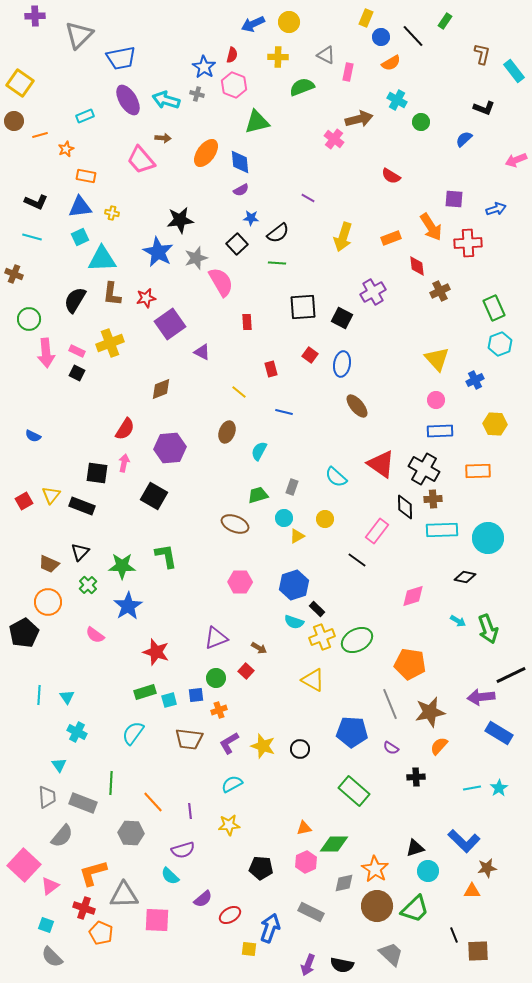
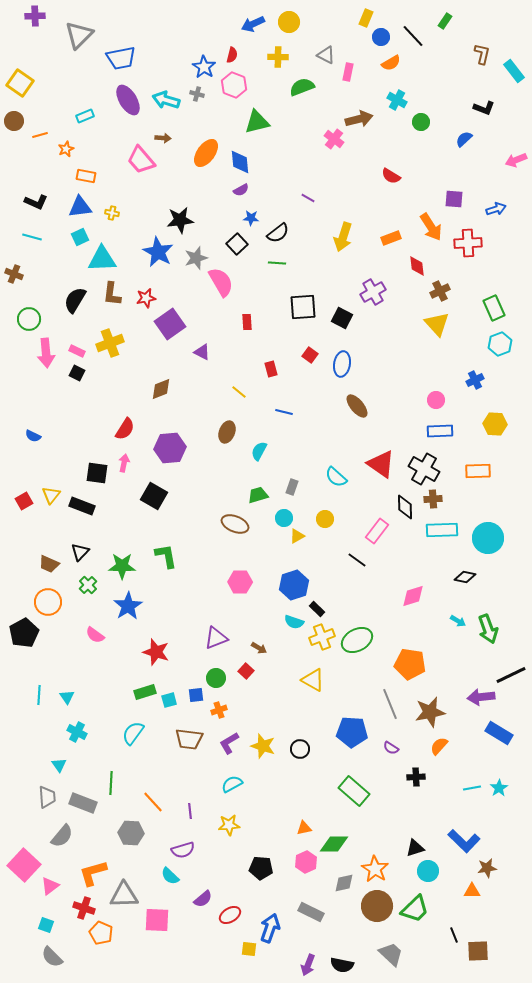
yellow triangle at (437, 359): moved 35 px up
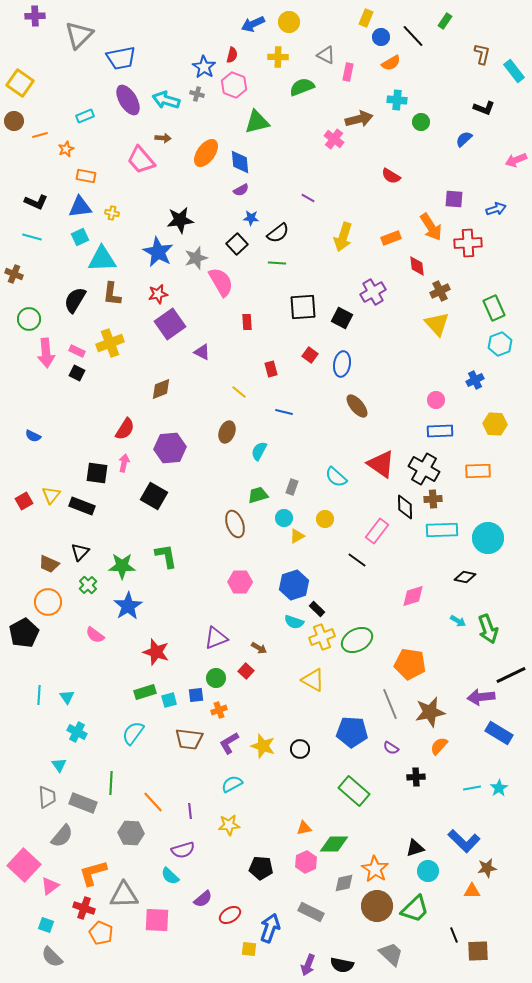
cyan cross at (397, 100): rotated 24 degrees counterclockwise
red star at (146, 298): moved 12 px right, 4 px up
brown ellipse at (235, 524): rotated 48 degrees clockwise
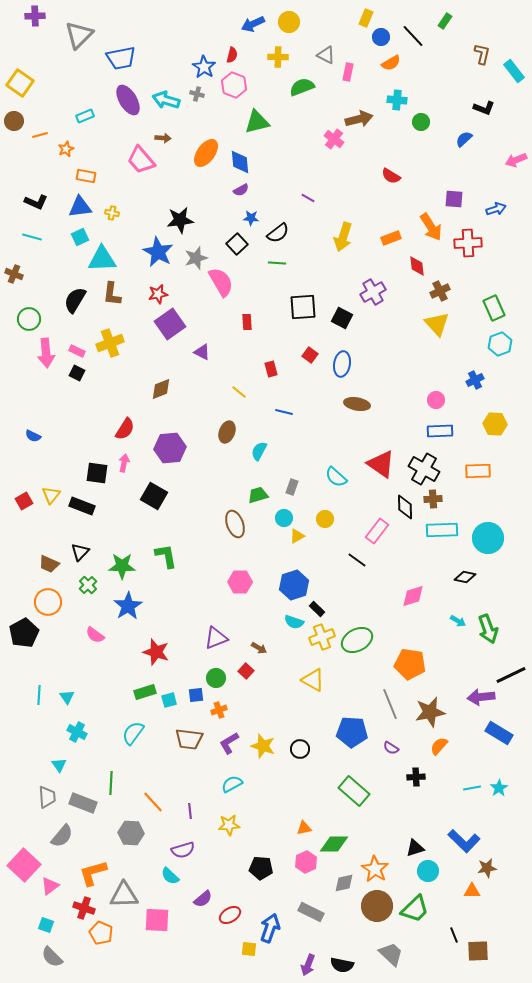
brown ellipse at (357, 406): moved 2 px up; rotated 40 degrees counterclockwise
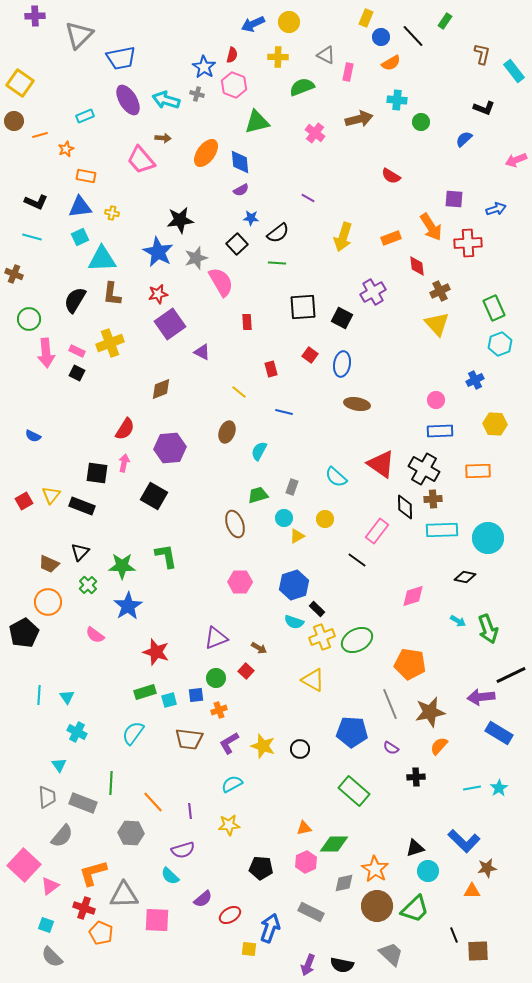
pink cross at (334, 139): moved 19 px left, 6 px up
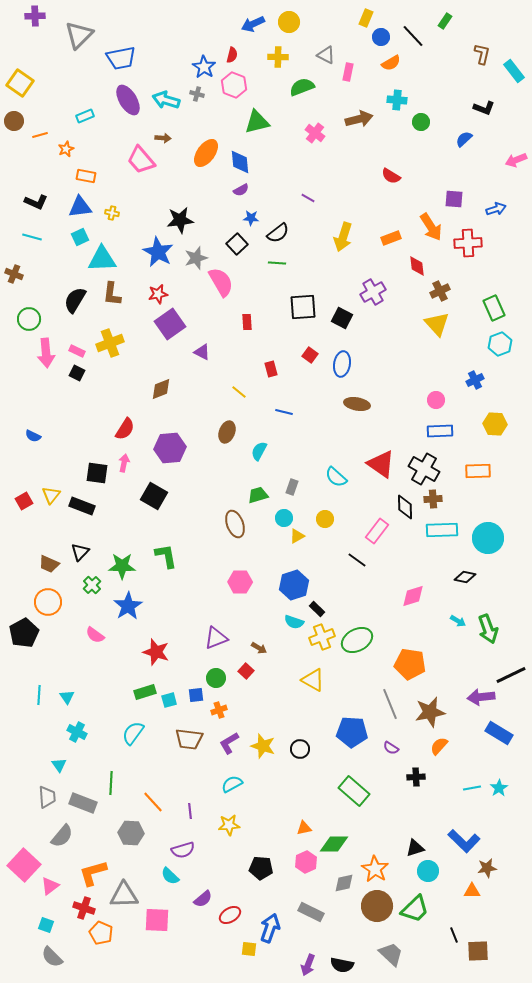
green cross at (88, 585): moved 4 px right
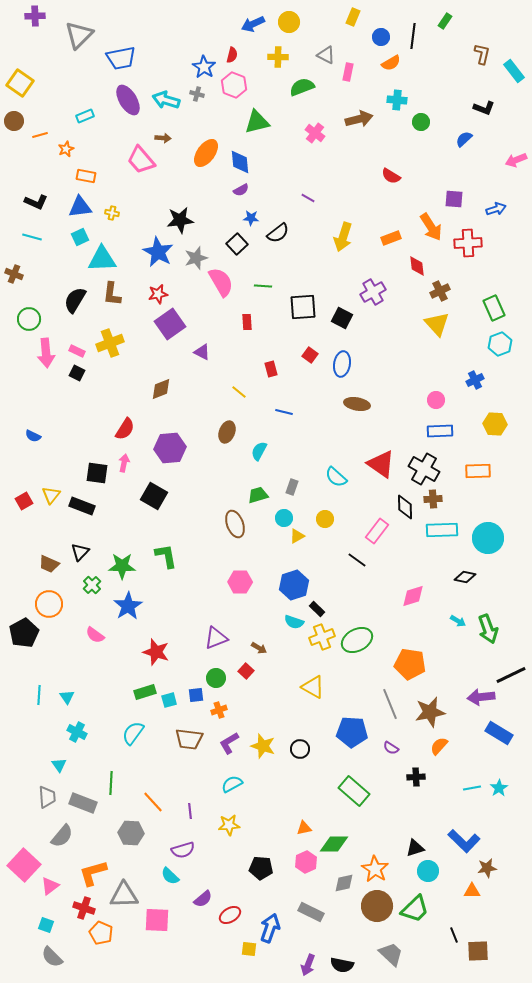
yellow rectangle at (366, 18): moved 13 px left, 1 px up
black line at (413, 36): rotated 50 degrees clockwise
green line at (277, 263): moved 14 px left, 23 px down
orange circle at (48, 602): moved 1 px right, 2 px down
yellow triangle at (313, 680): moved 7 px down
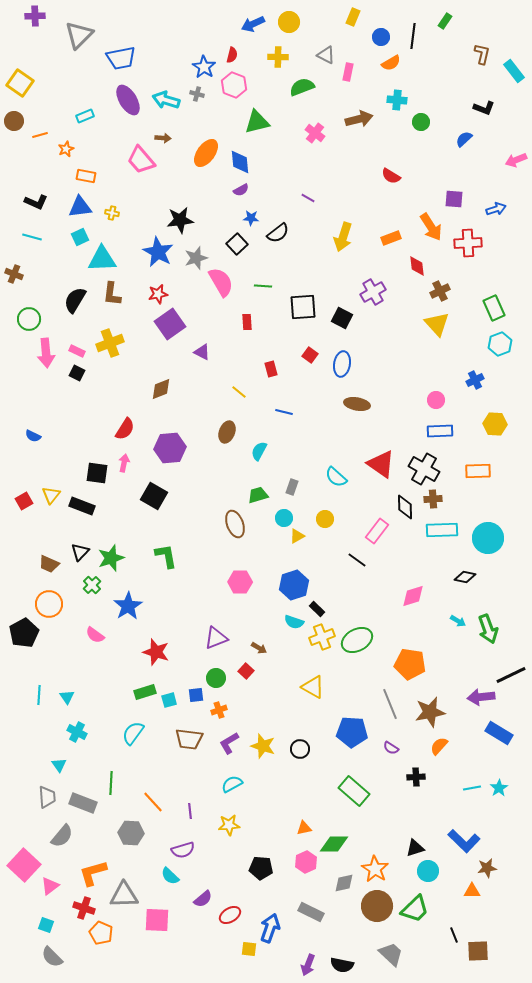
green star at (122, 566): moved 11 px left, 8 px up; rotated 20 degrees counterclockwise
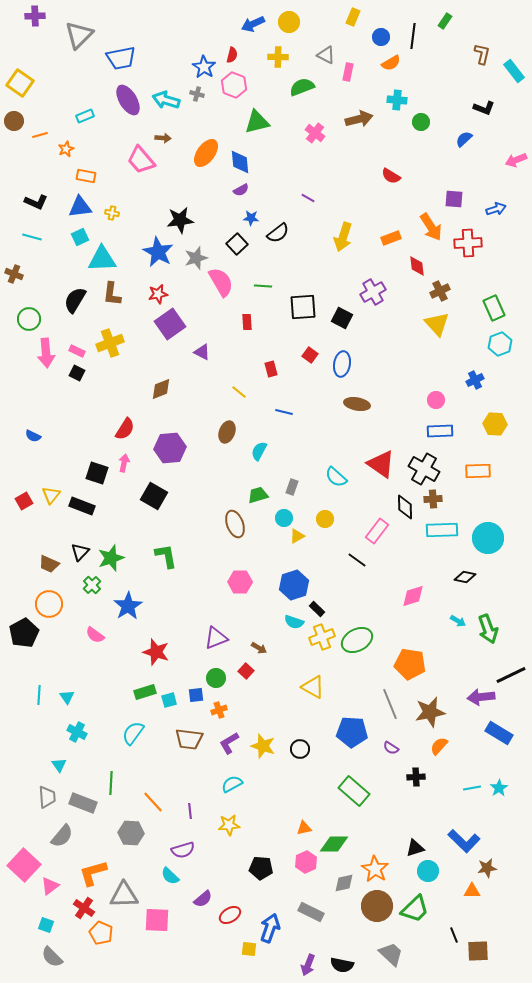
black square at (97, 473): rotated 10 degrees clockwise
red cross at (84, 908): rotated 15 degrees clockwise
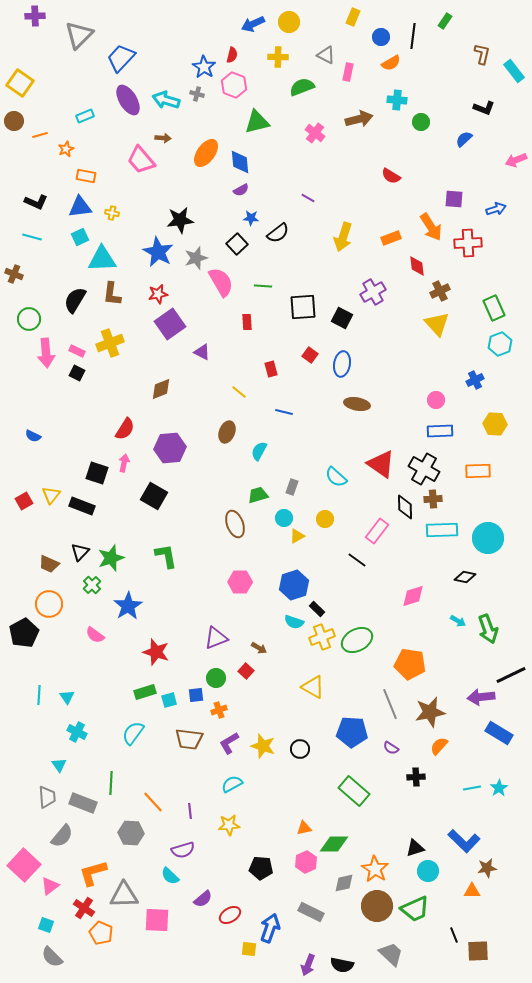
blue trapezoid at (121, 58): rotated 144 degrees clockwise
green trapezoid at (415, 909): rotated 20 degrees clockwise
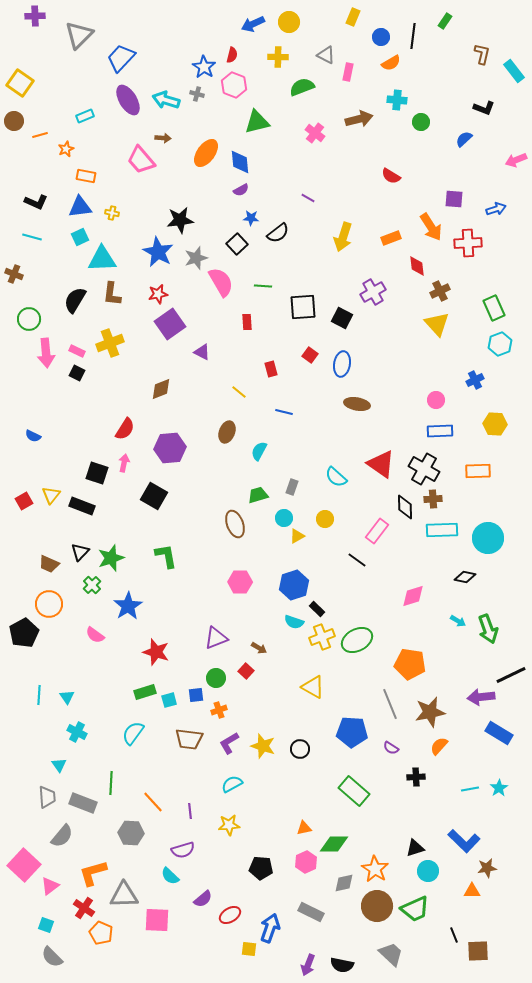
cyan line at (472, 788): moved 2 px left, 1 px down
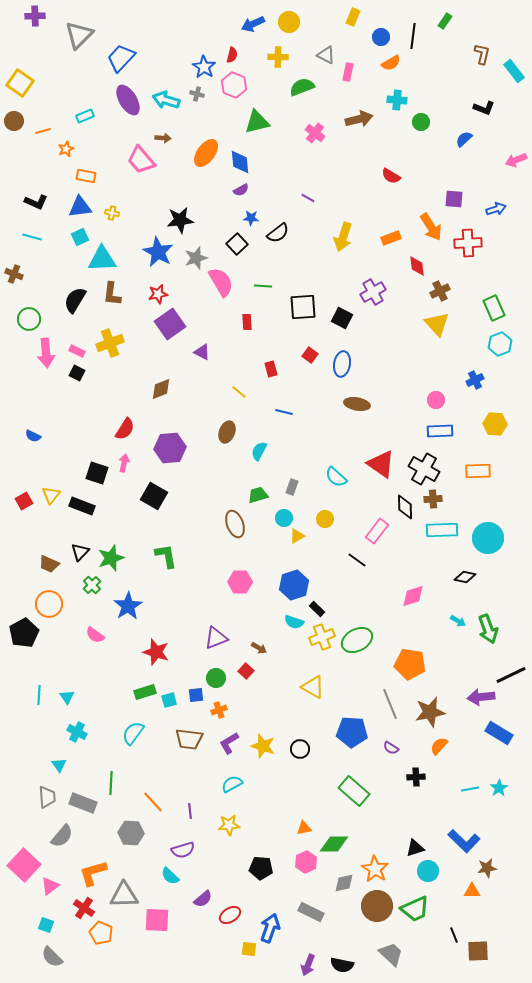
orange line at (40, 135): moved 3 px right, 4 px up
